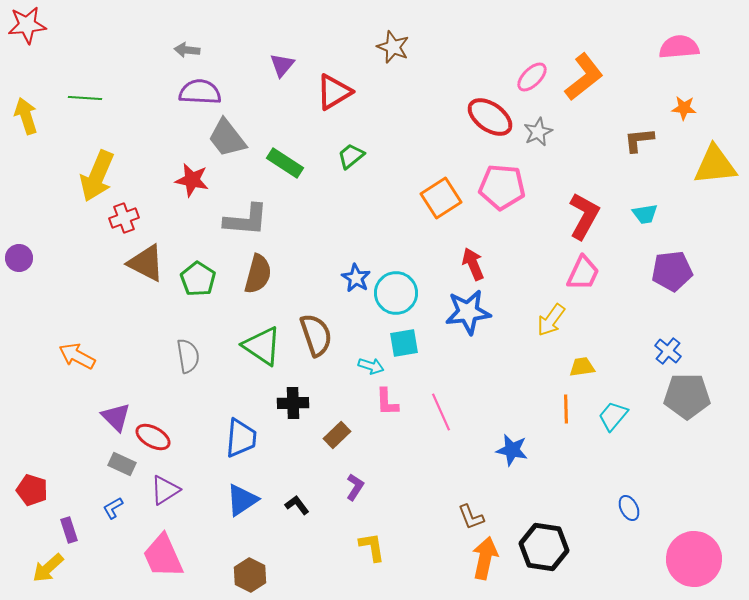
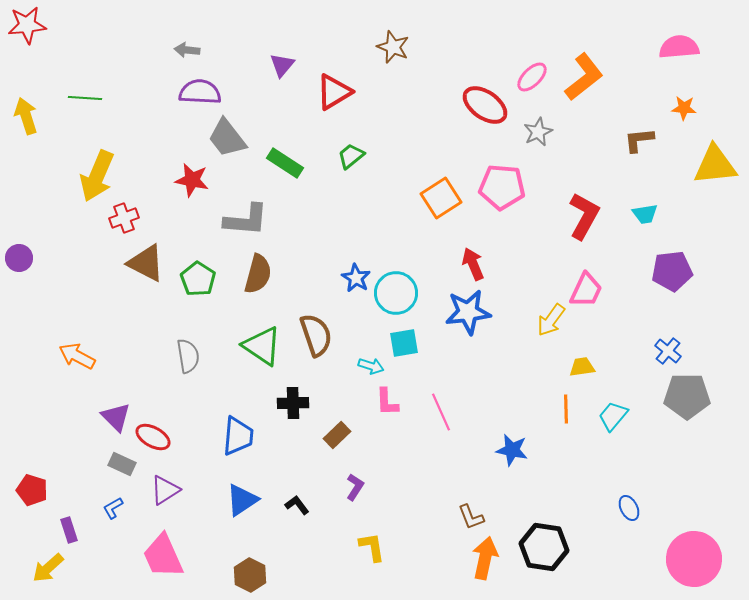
red ellipse at (490, 117): moved 5 px left, 12 px up
pink trapezoid at (583, 273): moved 3 px right, 17 px down
blue trapezoid at (241, 438): moved 3 px left, 2 px up
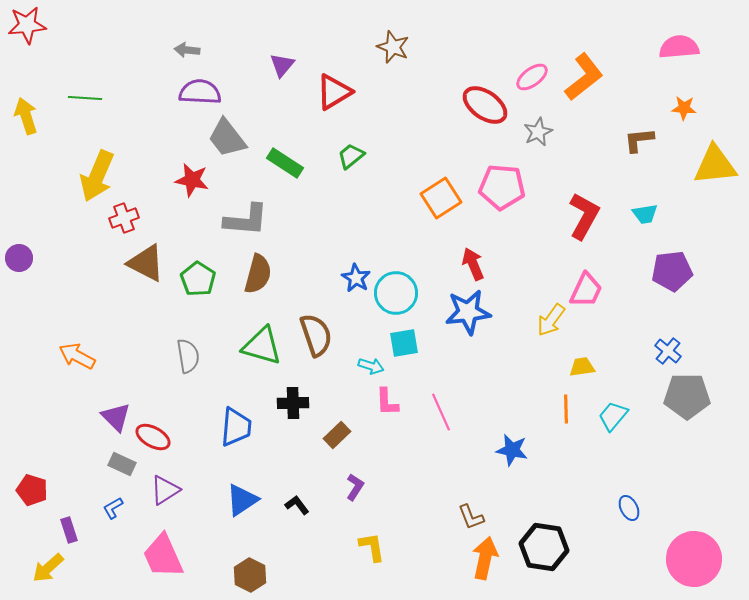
pink ellipse at (532, 77): rotated 8 degrees clockwise
green triangle at (262, 346): rotated 18 degrees counterclockwise
blue trapezoid at (238, 436): moved 2 px left, 9 px up
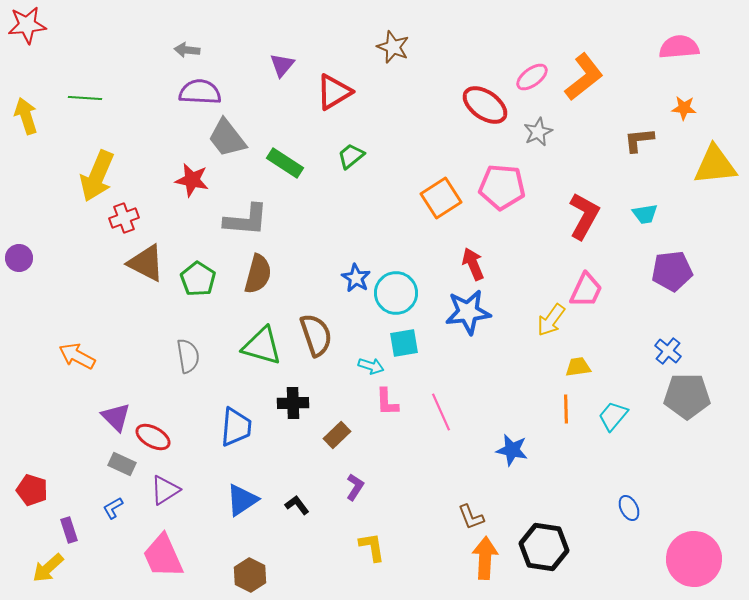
yellow trapezoid at (582, 367): moved 4 px left
orange arrow at (485, 558): rotated 9 degrees counterclockwise
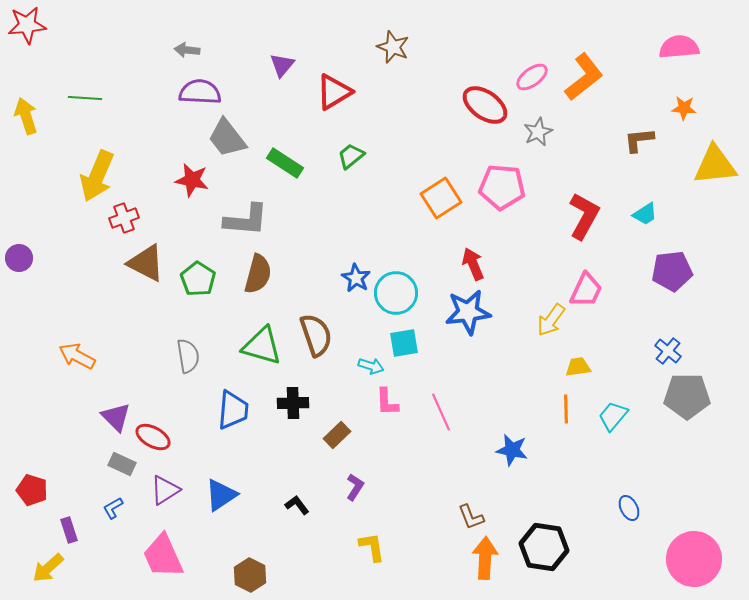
cyan trapezoid at (645, 214): rotated 24 degrees counterclockwise
blue trapezoid at (236, 427): moved 3 px left, 17 px up
blue triangle at (242, 500): moved 21 px left, 5 px up
